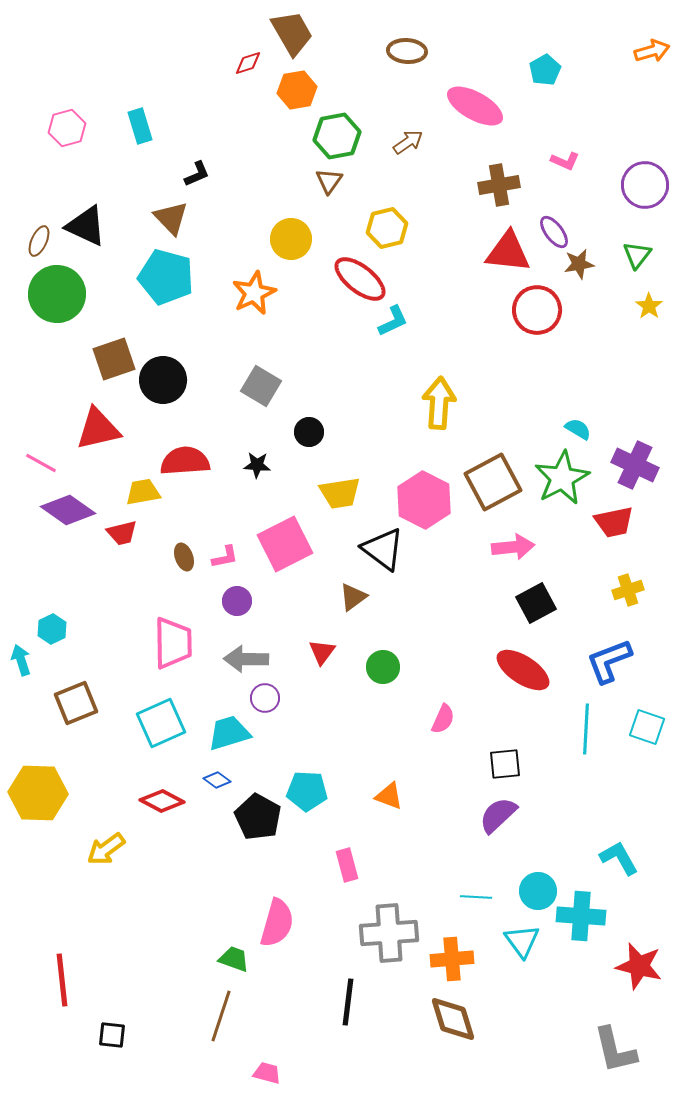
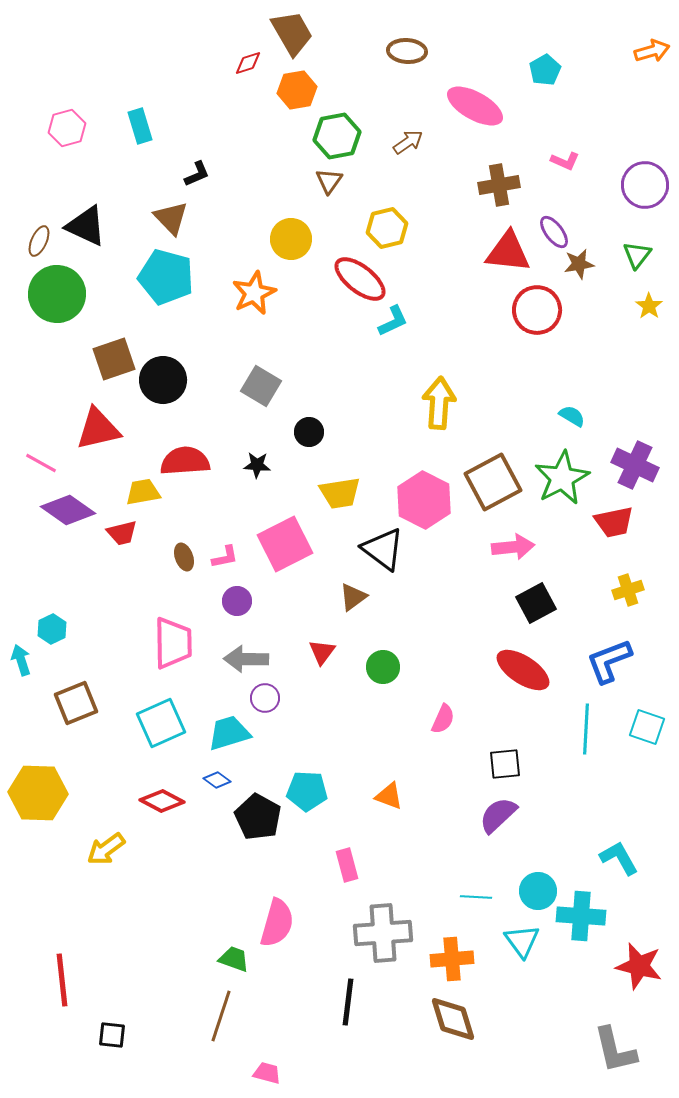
cyan semicircle at (578, 429): moved 6 px left, 13 px up
gray cross at (389, 933): moved 6 px left
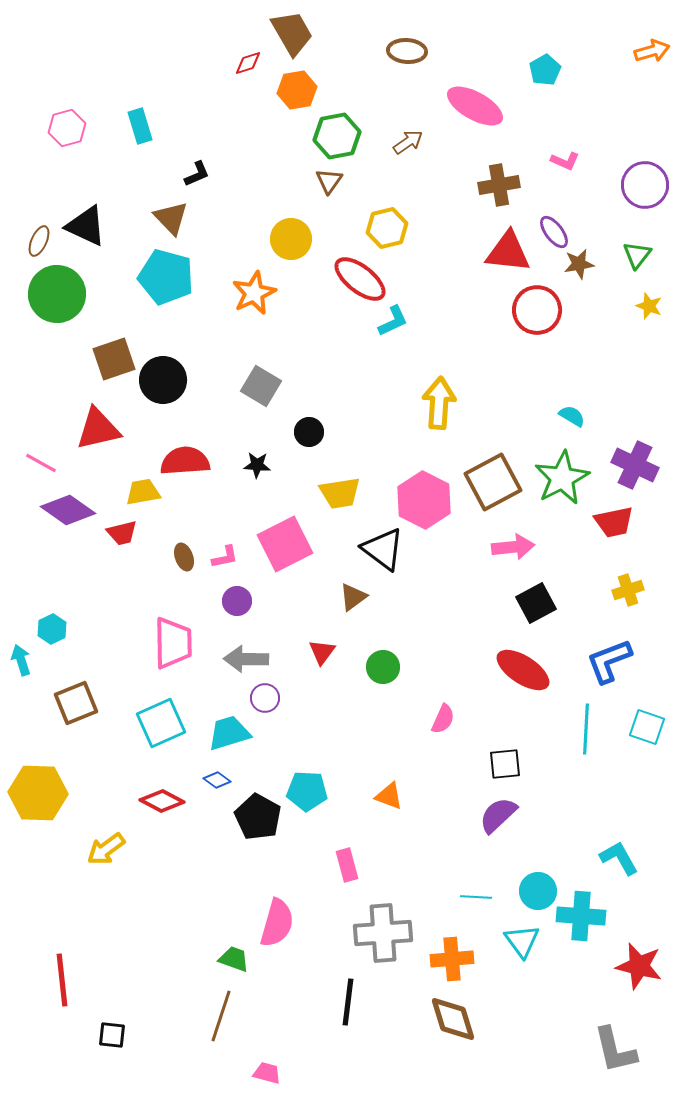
yellow star at (649, 306): rotated 16 degrees counterclockwise
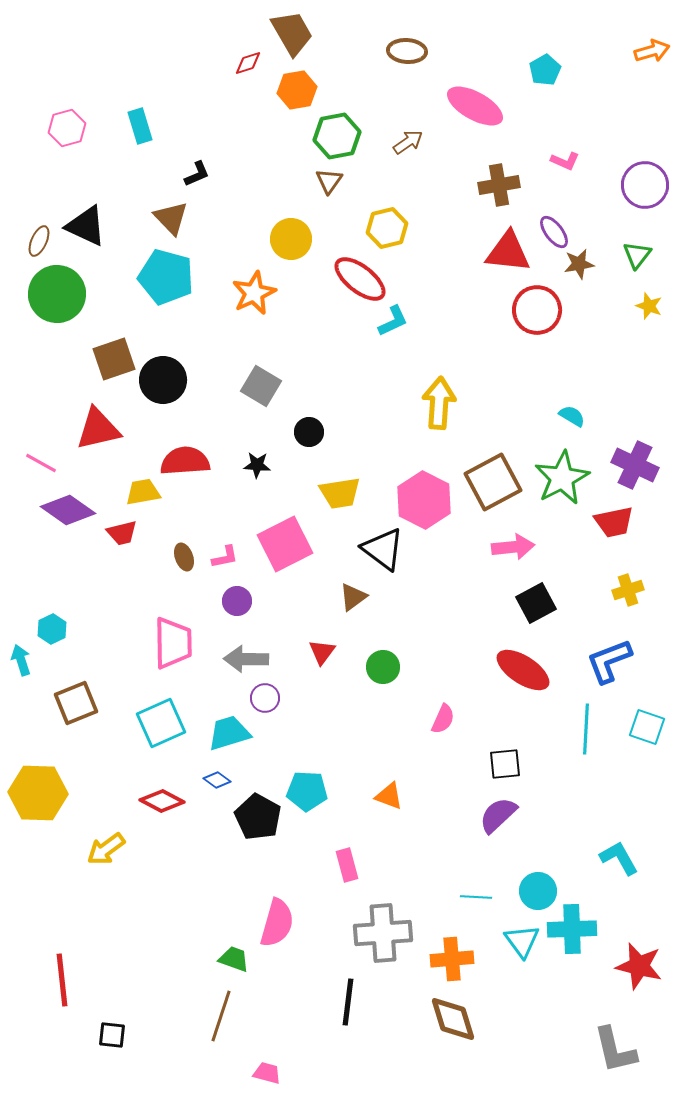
cyan cross at (581, 916): moved 9 px left, 13 px down; rotated 6 degrees counterclockwise
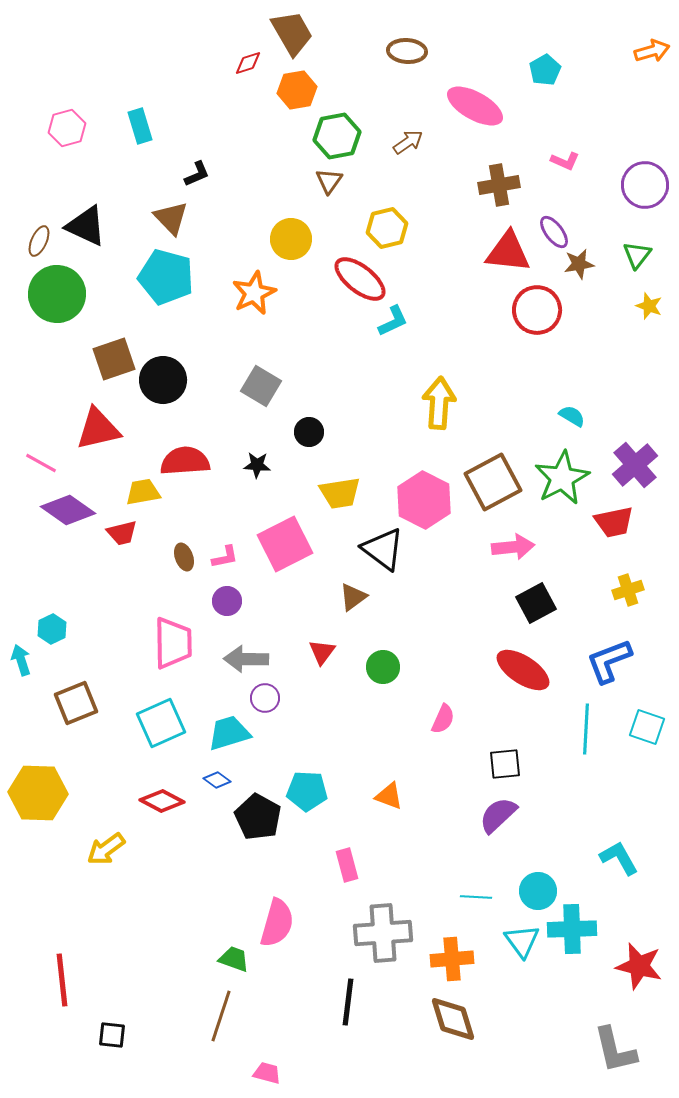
purple cross at (635, 465): rotated 24 degrees clockwise
purple circle at (237, 601): moved 10 px left
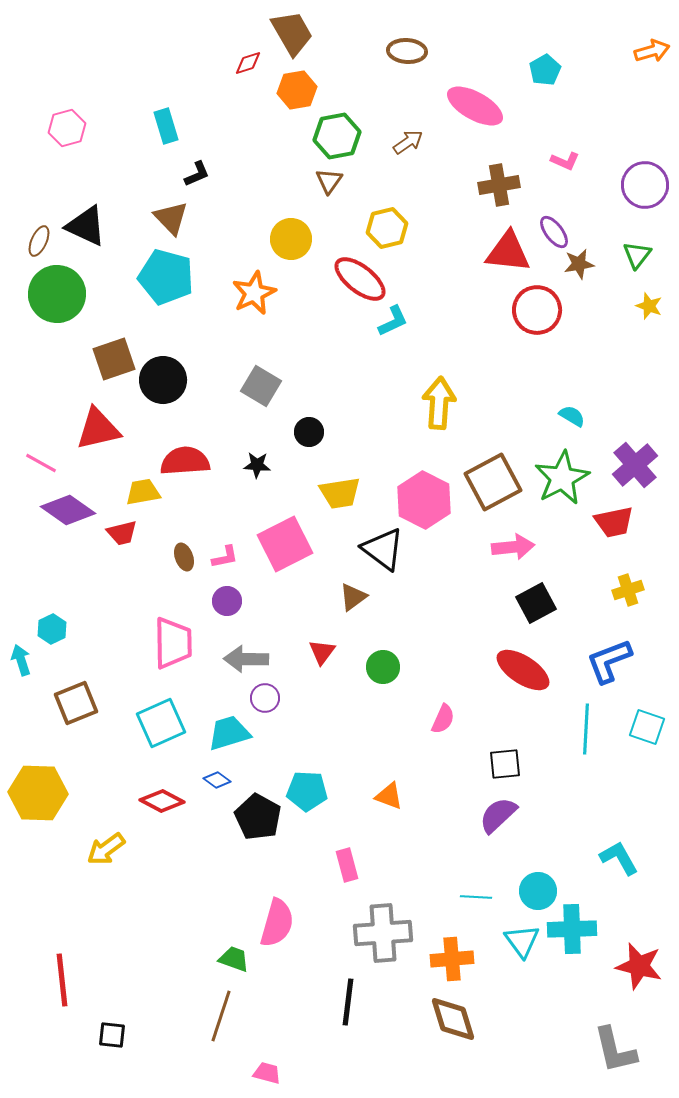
cyan rectangle at (140, 126): moved 26 px right
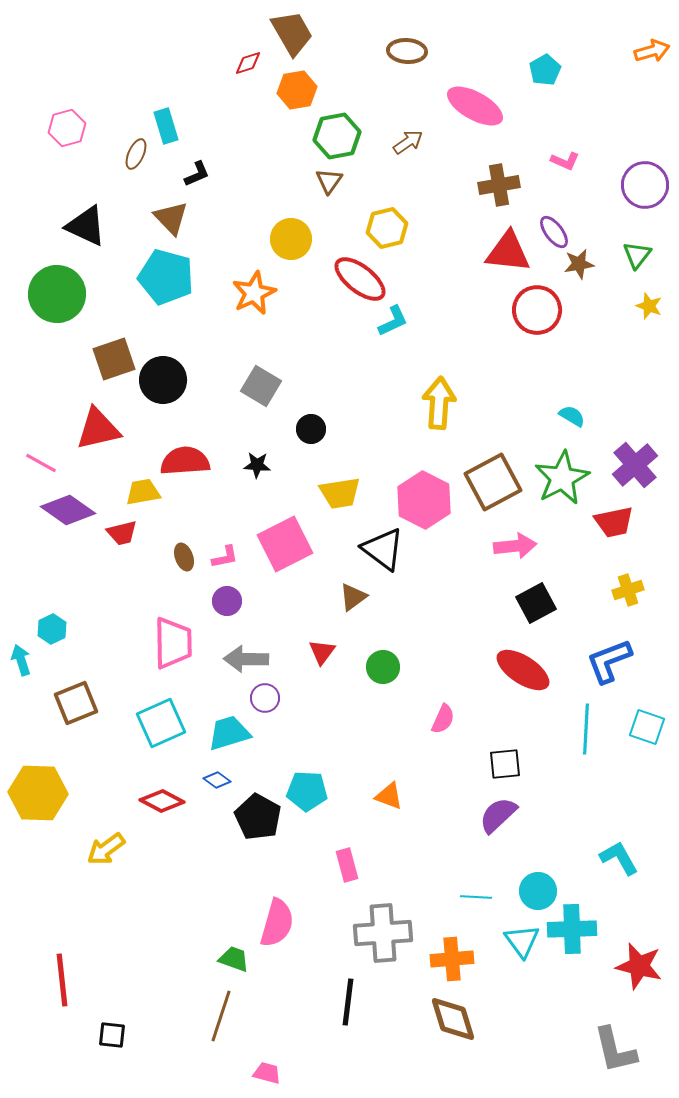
brown ellipse at (39, 241): moved 97 px right, 87 px up
black circle at (309, 432): moved 2 px right, 3 px up
pink arrow at (513, 547): moved 2 px right, 1 px up
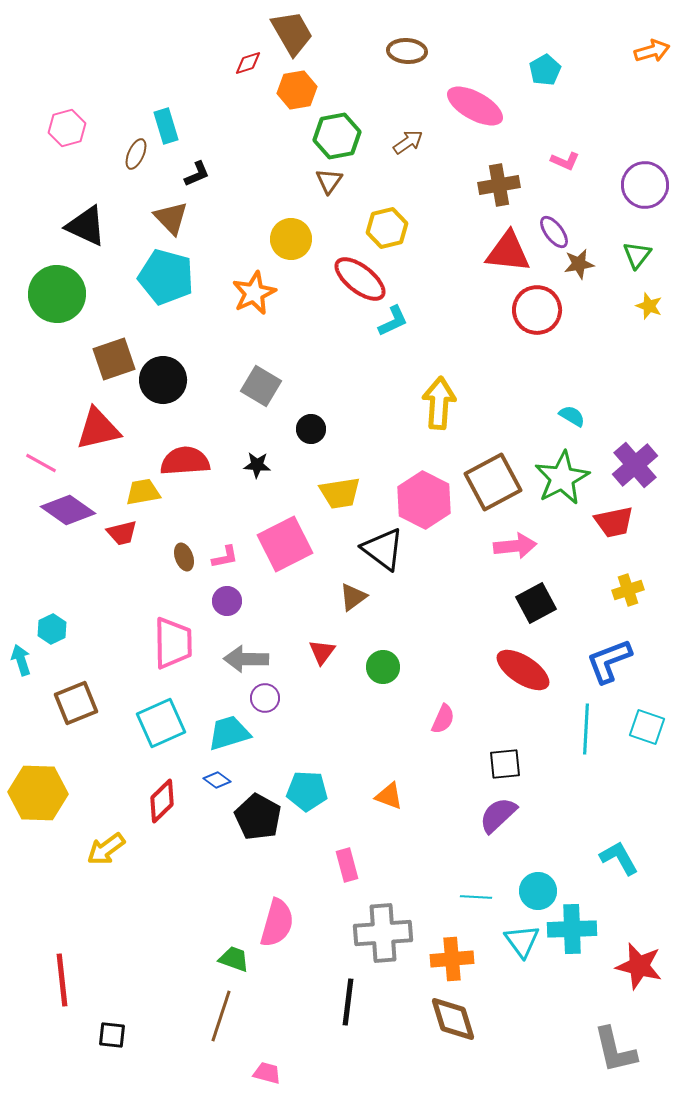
red diamond at (162, 801): rotated 72 degrees counterclockwise
